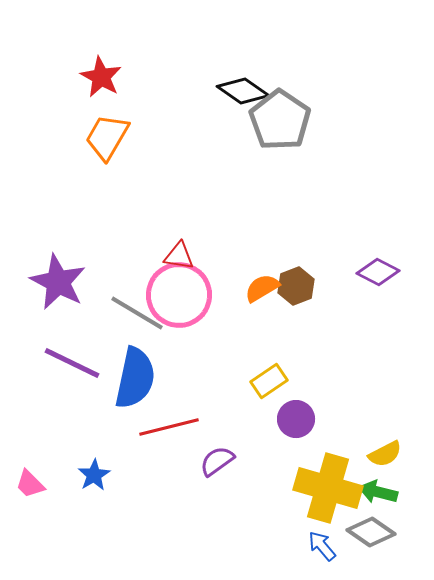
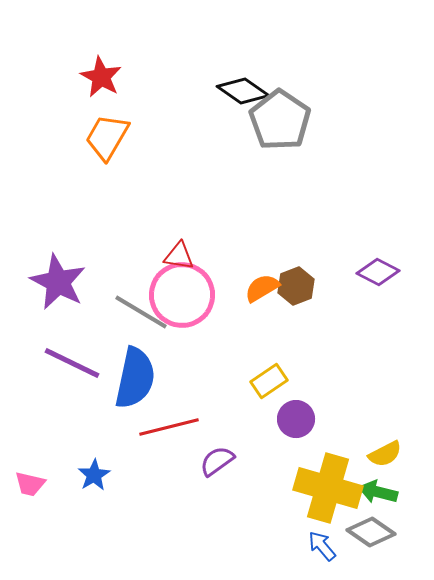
pink circle: moved 3 px right
gray line: moved 4 px right, 1 px up
pink trapezoid: rotated 32 degrees counterclockwise
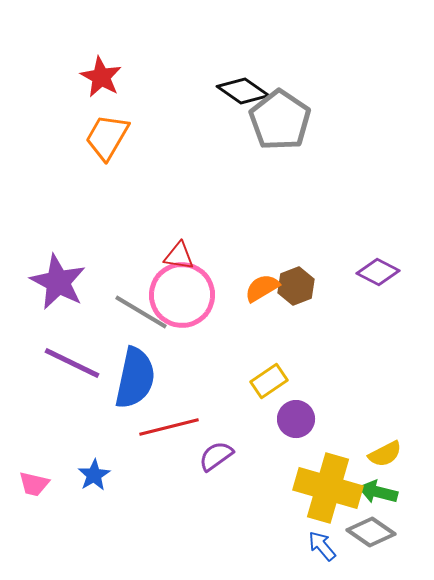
purple semicircle: moved 1 px left, 5 px up
pink trapezoid: moved 4 px right
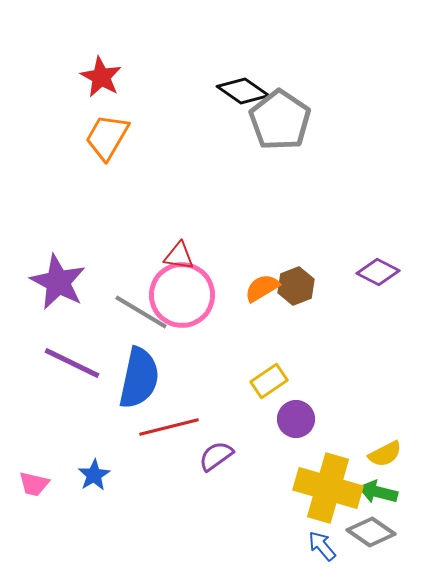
blue semicircle: moved 4 px right
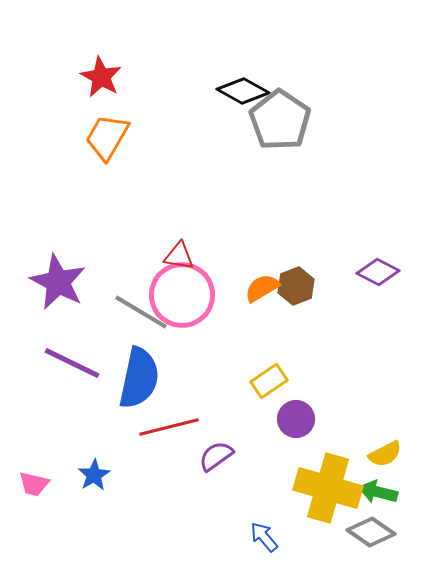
black diamond: rotated 6 degrees counterclockwise
blue arrow: moved 58 px left, 9 px up
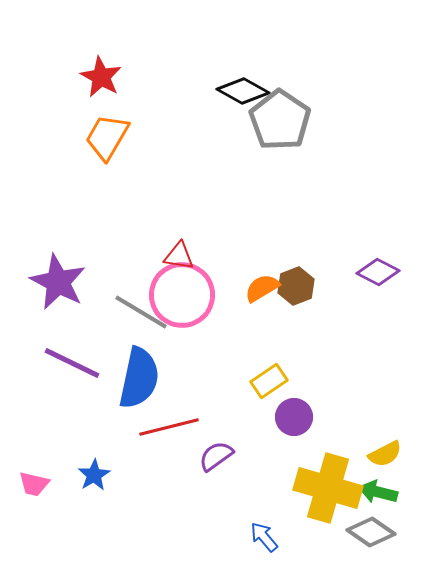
purple circle: moved 2 px left, 2 px up
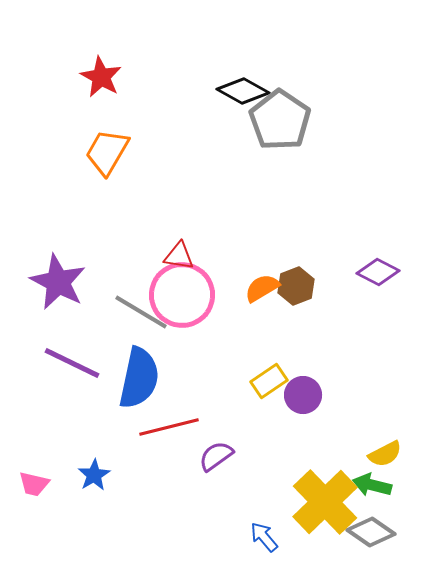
orange trapezoid: moved 15 px down
purple circle: moved 9 px right, 22 px up
yellow cross: moved 3 px left, 14 px down; rotated 30 degrees clockwise
green arrow: moved 6 px left, 7 px up
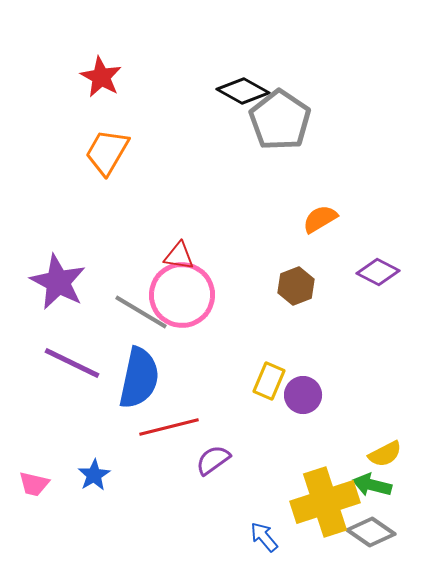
orange semicircle: moved 58 px right, 69 px up
yellow rectangle: rotated 33 degrees counterclockwise
purple semicircle: moved 3 px left, 4 px down
yellow cross: rotated 26 degrees clockwise
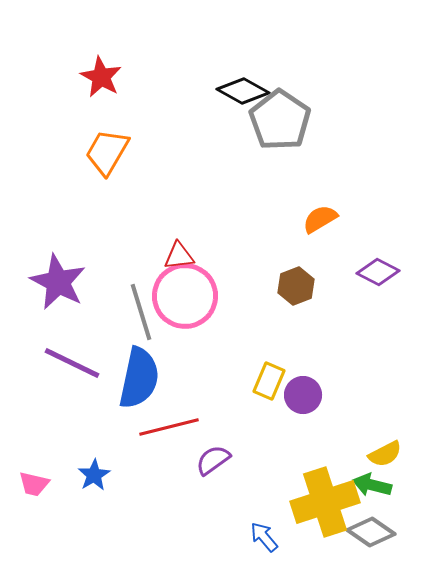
red triangle: rotated 16 degrees counterclockwise
pink circle: moved 3 px right, 1 px down
gray line: rotated 42 degrees clockwise
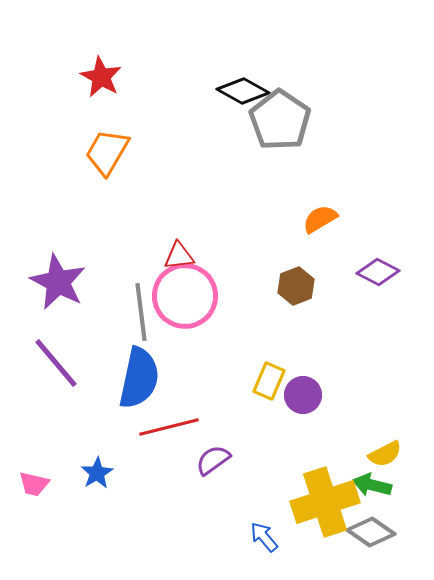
gray line: rotated 10 degrees clockwise
purple line: moved 16 px left; rotated 24 degrees clockwise
blue star: moved 3 px right, 2 px up
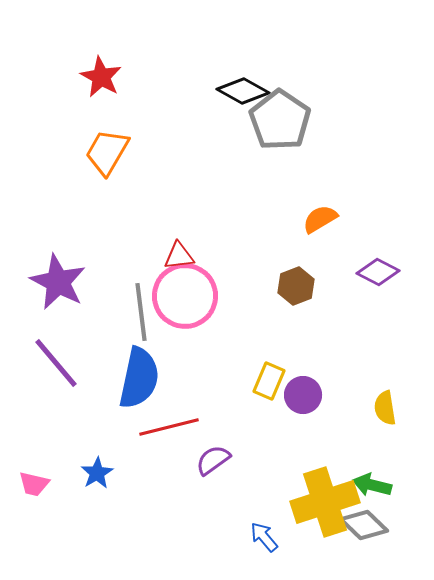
yellow semicircle: moved 46 px up; rotated 108 degrees clockwise
gray diamond: moved 7 px left, 7 px up; rotated 9 degrees clockwise
